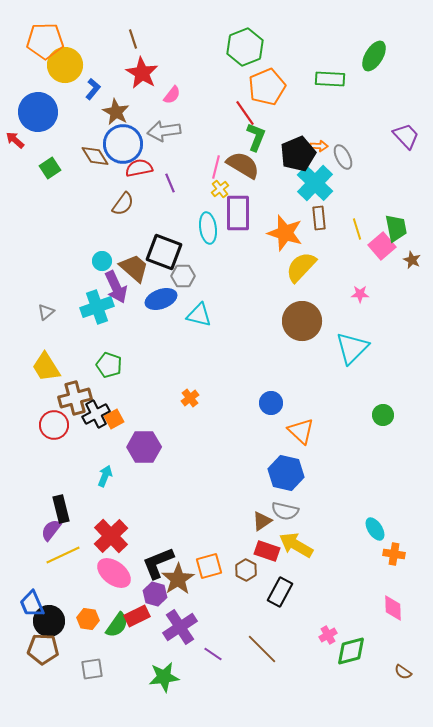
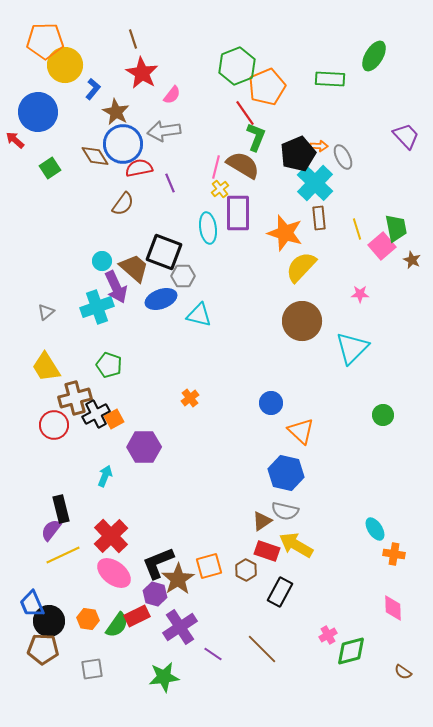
green hexagon at (245, 47): moved 8 px left, 19 px down
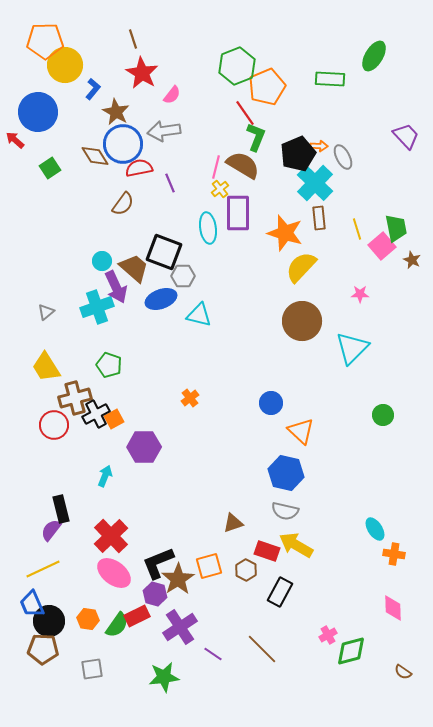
brown triangle at (262, 521): moved 29 px left, 2 px down; rotated 15 degrees clockwise
yellow line at (63, 555): moved 20 px left, 14 px down
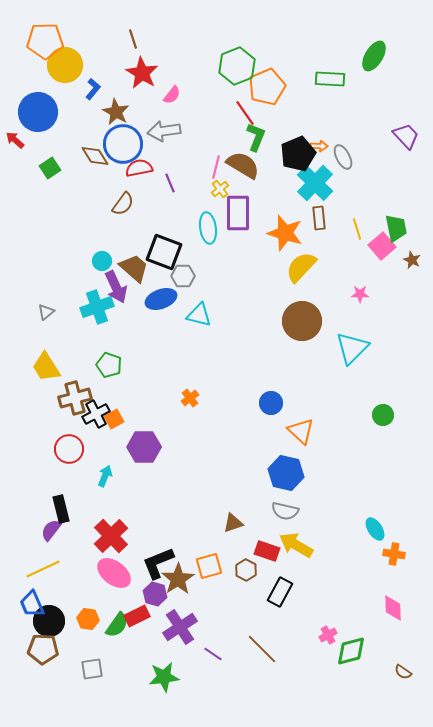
red circle at (54, 425): moved 15 px right, 24 px down
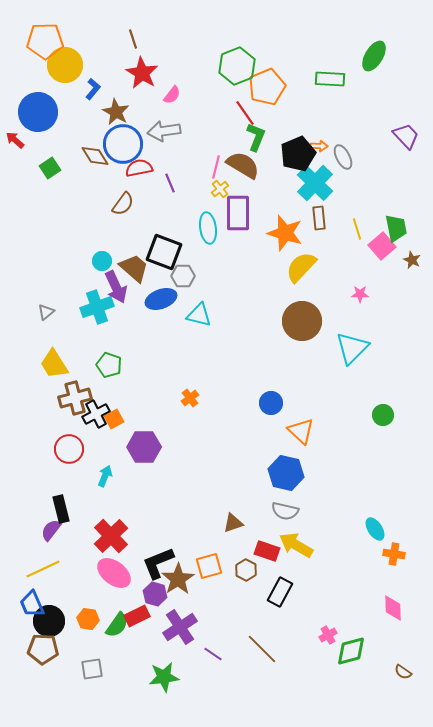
yellow trapezoid at (46, 367): moved 8 px right, 3 px up
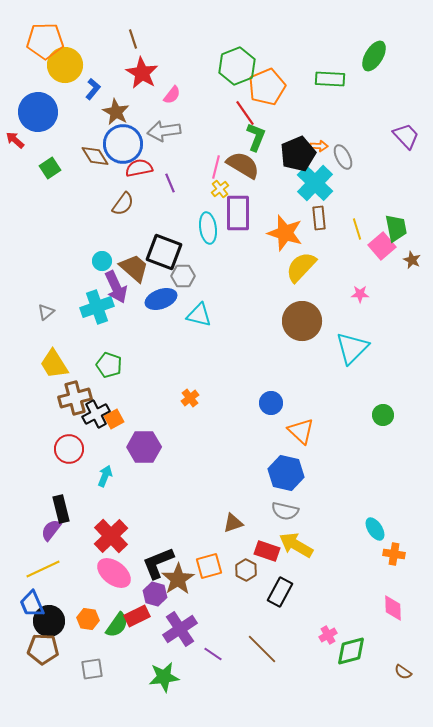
purple cross at (180, 627): moved 2 px down
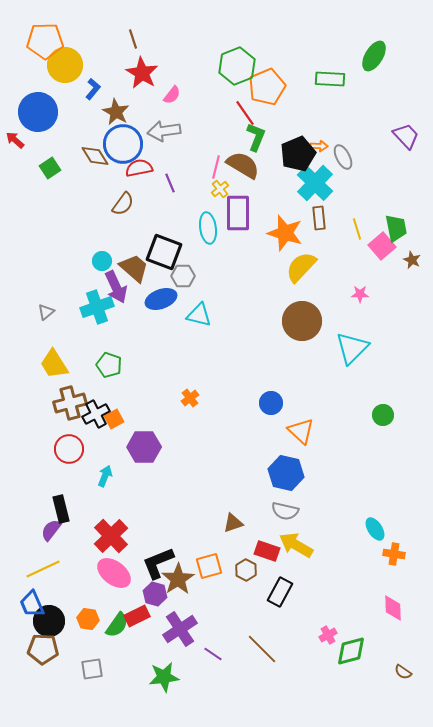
brown cross at (75, 398): moved 5 px left, 5 px down
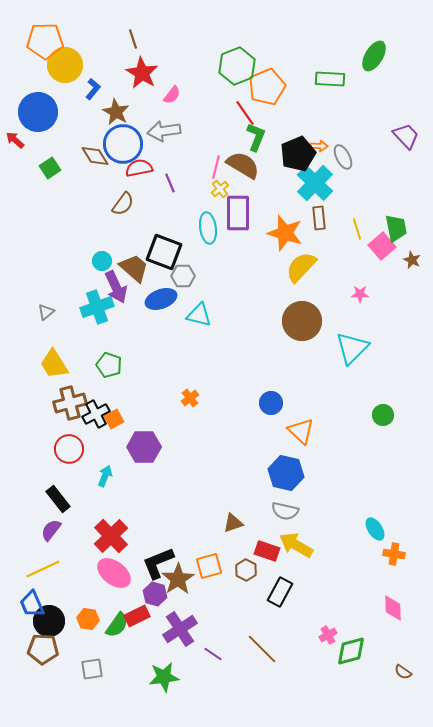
black rectangle at (61, 509): moved 3 px left, 10 px up; rotated 24 degrees counterclockwise
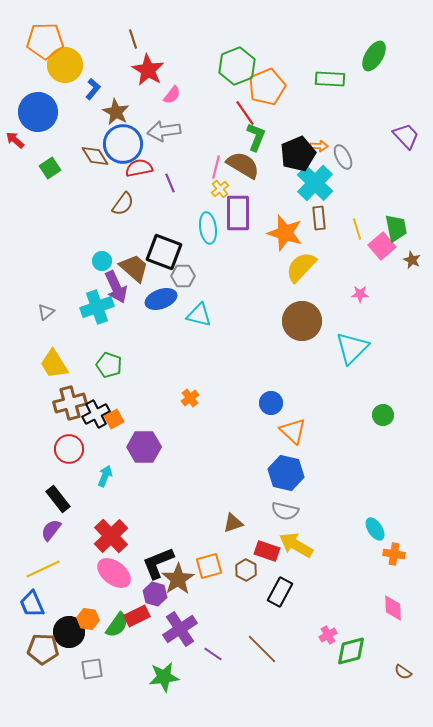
red star at (142, 73): moved 6 px right, 3 px up
orange triangle at (301, 431): moved 8 px left
black circle at (49, 621): moved 20 px right, 11 px down
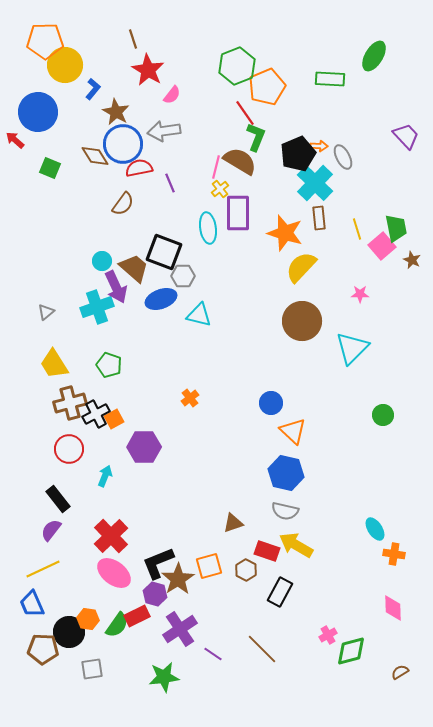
brown semicircle at (243, 165): moved 3 px left, 4 px up
green square at (50, 168): rotated 35 degrees counterclockwise
brown semicircle at (403, 672): moved 3 px left; rotated 114 degrees clockwise
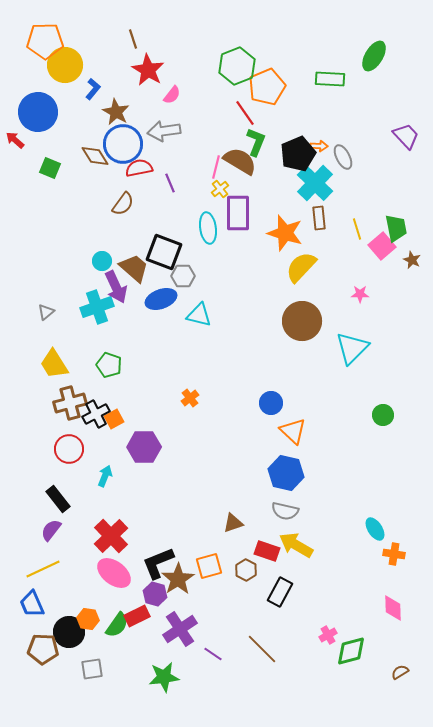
green L-shape at (256, 137): moved 5 px down
